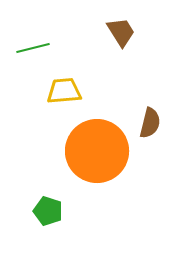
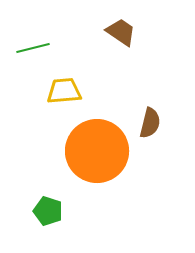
brown trapezoid: rotated 24 degrees counterclockwise
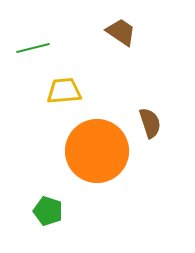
brown semicircle: rotated 32 degrees counterclockwise
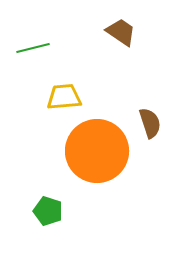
yellow trapezoid: moved 6 px down
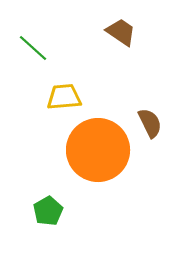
green line: rotated 56 degrees clockwise
brown semicircle: rotated 8 degrees counterclockwise
orange circle: moved 1 px right, 1 px up
green pentagon: rotated 24 degrees clockwise
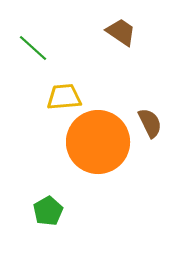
orange circle: moved 8 px up
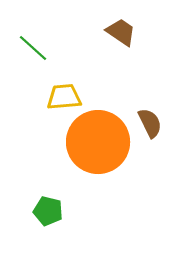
green pentagon: rotated 28 degrees counterclockwise
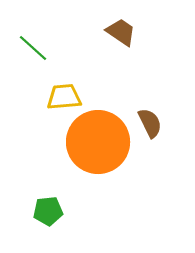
green pentagon: rotated 20 degrees counterclockwise
